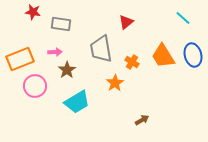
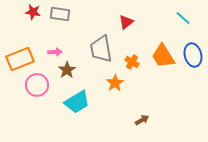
gray rectangle: moved 1 px left, 10 px up
pink circle: moved 2 px right, 1 px up
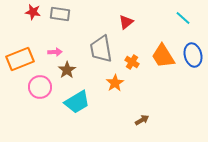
pink circle: moved 3 px right, 2 px down
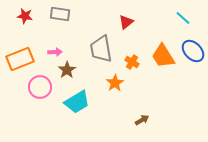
red star: moved 8 px left, 4 px down
blue ellipse: moved 4 px up; rotated 30 degrees counterclockwise
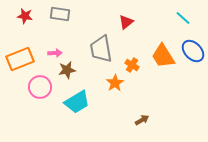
pink arrow: moved 1 px down
orange cross: moved 3 px down
brown star: rotated 24 degrees clockwise
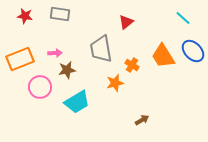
orange star: rotated 18 degrees clockwise
